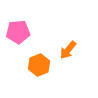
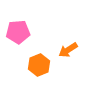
orange arrow: rotated 18 degrees clockwise
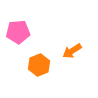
orange arrow: moved 4 px right, 1 px down
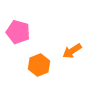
pink pentagon: rotated 20 degrees clockwise
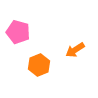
orange arrow: moved 3 px right, 1 px up
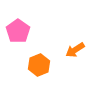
pink pentagon: moved 1 px up; rotated 20 degrees clockwise
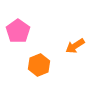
orange arrow: moved 4 px up
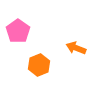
orange arrow: moved 1 px right, 2 px down; rotated 54 degrees clockwise
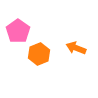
orange hexagon: moved 11 px up
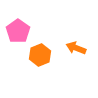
orange hexagon: moved 1 px right, 1 px down
